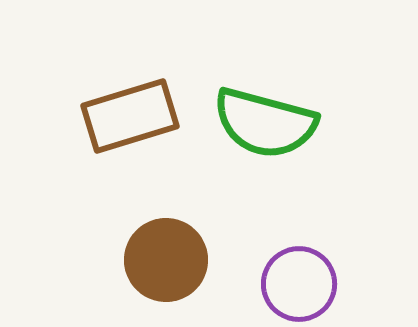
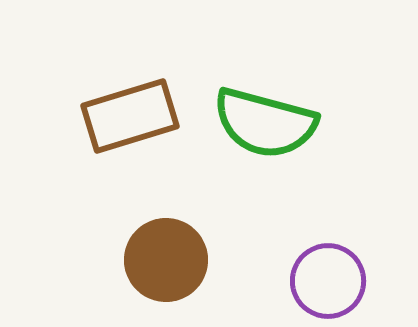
purple circle: moved 29 px right, 3 px up
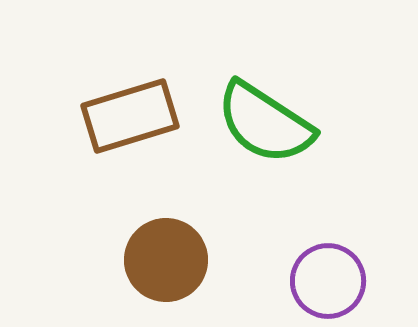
green semicircle: rotated 18 degrees clockwise
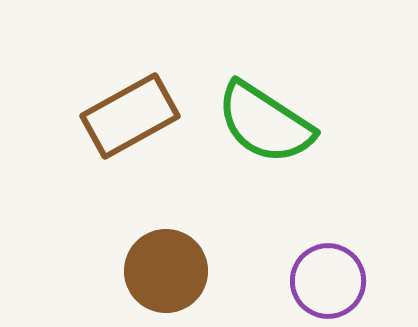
brown rectangle: rotated 12 degrees counterclockwise
brown circle: moved 11 px down
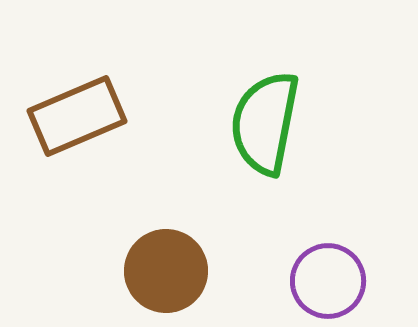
brown rectangle: moved 53 px left; rotated 6 degrees clockwise
green semicircle: rotated 68 degrees clockwise
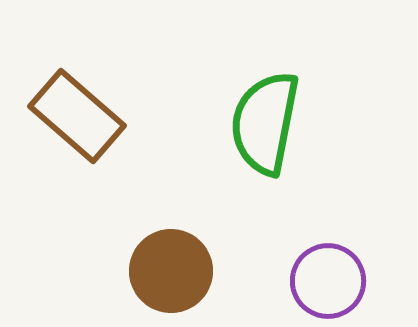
brown rectangle: rotated 64 degrees clockwise
brown circle: moved 5 px right
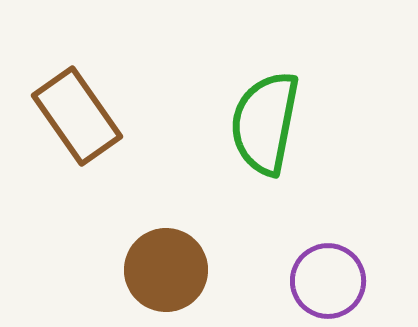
brown rectangle: rotated 14 degrees clockwise
brown circle: moved 5 px left, 1 px up
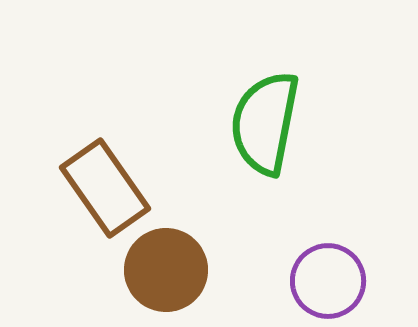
brown rectangle: moved 28 px right, 72 px down
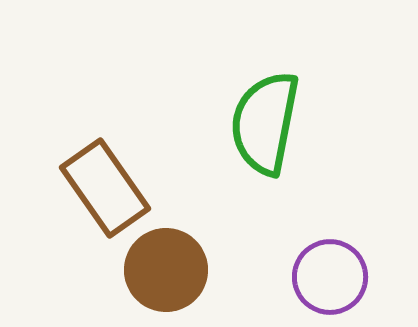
purple circle: moved 2 px right, 4 px up
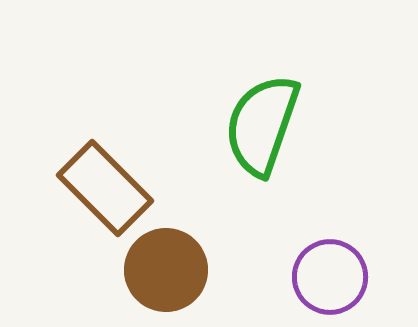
green semicircle: moved 3 px left, 2 px down; rotated 8 degrees clockwise
brown rectangle: rotated 10 degrees counterclockwise
